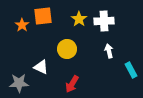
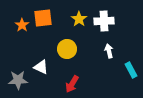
orange square: moved 2 px down
gray star: moved 1 px left, 3 px up
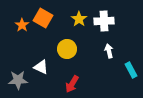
orange square: rotated 36 degrees clockwise
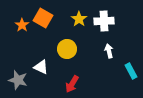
cyan rectangle: moved 1 px down
gray star: rotated 18 degrees clockwise
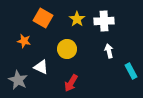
yellow star: moved 2 px left
orange star: moved 2 px right, 16 px down; rotated 24 degrees counterclockwise
gray star: rotated 12 degrees clockwise
red arrow: moved 1 px left, 1 px up
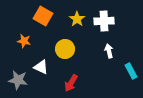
orange square: moved 2 px up
yellow circle: moved 2 px left
gray star: rotated 18 degrees counterclockwise
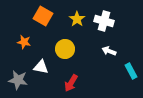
white cross: rotated 18 degrees clockwise
orange star: moved 1 px down
white arrow: rotated 56 degrees counterclockwise
white triangle: rotated 14 degrees counterclockwise
